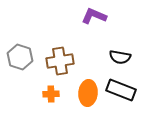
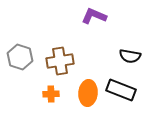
black semicircle: moved 10 px right, 1 px up
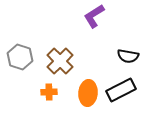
purple L-shape: rotated 55 degrees counterclockwise
black semicircle: moved 2 px left
brown cross: rotated 36 degrees counterclockwise
black rectangle: rotated 48 degrees counterclockwise
orange cross: moved 2 px left, 2 px up
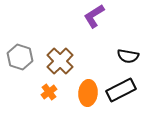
orange cross: rotated 35 degrees counterclockwise
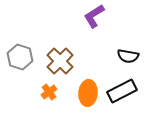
black rectangle: moved 1 px right, 1 px down
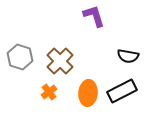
purple L-shape: rotated 105 degrees clockwise
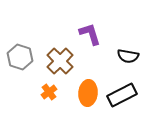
purple L-shape: moved 4 px left, 18 px down
black rectangle: moved 4 px down
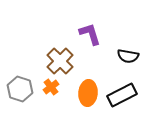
gray hexagon: moved 32 px down
orange cross: moved 2 px right, 5 px up
